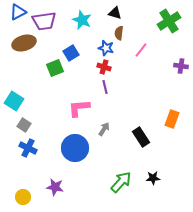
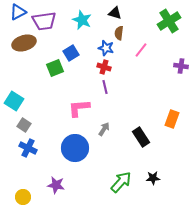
purple star: moved 1 px right, 2 px up
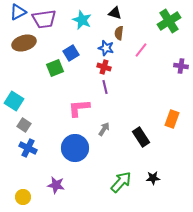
purple trapezoid: moved 2 px up
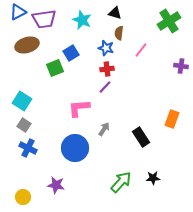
brown ellipse: moved 3 px right, 2 px down
red cross: moved 3 px right, 2 px down; rotated 24 degrees counterclockwise
purple line: rotated 56 degrees clockwise
cyan square: moved 8 px right
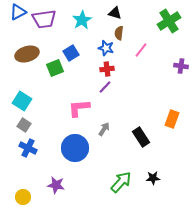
cyan star: rotated 18 degrees clockwise
brown ellipse: moved 9 px down
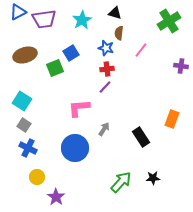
brown ellipse: moved 2 px left, 1 px down
purple star: moved 12 px down; rotated 24 degrees clockwise
yellow circle: moved 14 px right, 20 px up
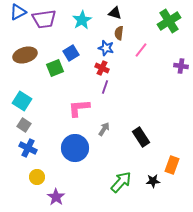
red cross: moved 5 px left, 1 px up; rotated 32 degrees clockwise
purple line: rotated 24 degrees counterclockwise
orange rectangle: moved 46 px down
black star: moved 3 px down
